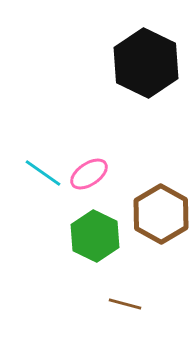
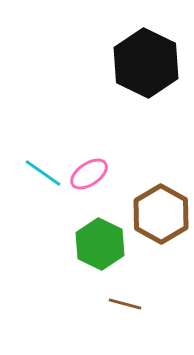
green hexagon: moved 5 px right, 8 px down
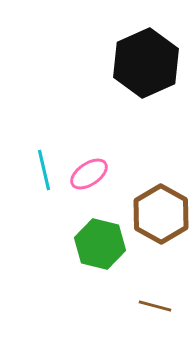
black hexagon: rotated 10 degrees clockwise
cyan line: moved 1 px right, 3 px up; rotated 42 degrees clockwise
green hexagon: rotated 12 degrees counterclockwise
brown line: moved 30 px right, 2 px down
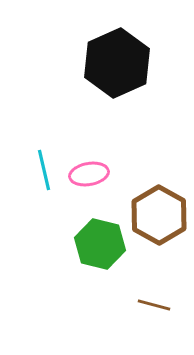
black hexagon: moved 29 px left
pink ellipse: rotated 24 degrees clockwise
brown hexagon: moved 2 px left, 1 px down
brown line: moved 1 px left, 1 px up
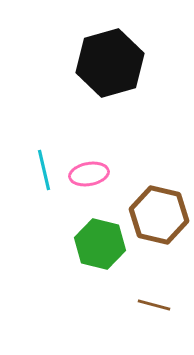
black hexagon: moved 7 px left; rotated 8 degrees clockwise
brown hexagon: rotated 16 degrees counterclockwise
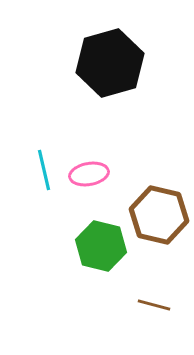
green hexagon: moved 1 px right, 2 px down
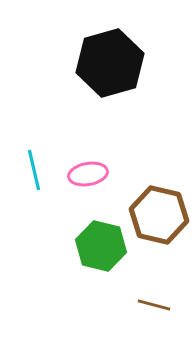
cyan line: moved 10 px left
pink ellipse: moved 1 px left
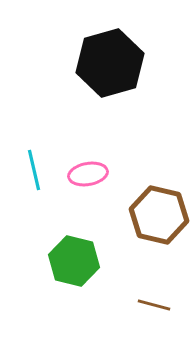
green hexagon: moved 27 px left, 15 px down
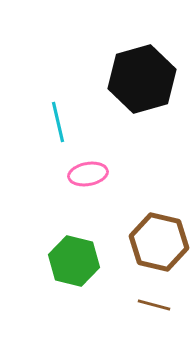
black hexagon: moved 32 px right, 16 px down
cyan line: moved 24 px right, 48 px up
brown hexagon: moved 27 px down
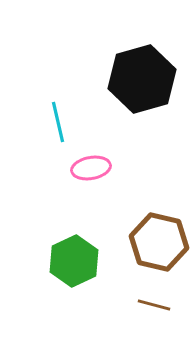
pink ellipse: moved 3 px right, 6 px up
green hexagon: rotated 21 degrees clockwise
